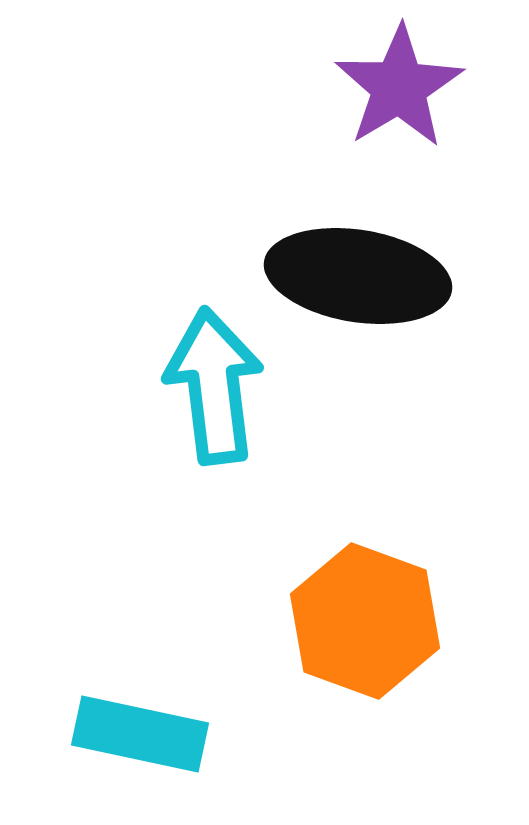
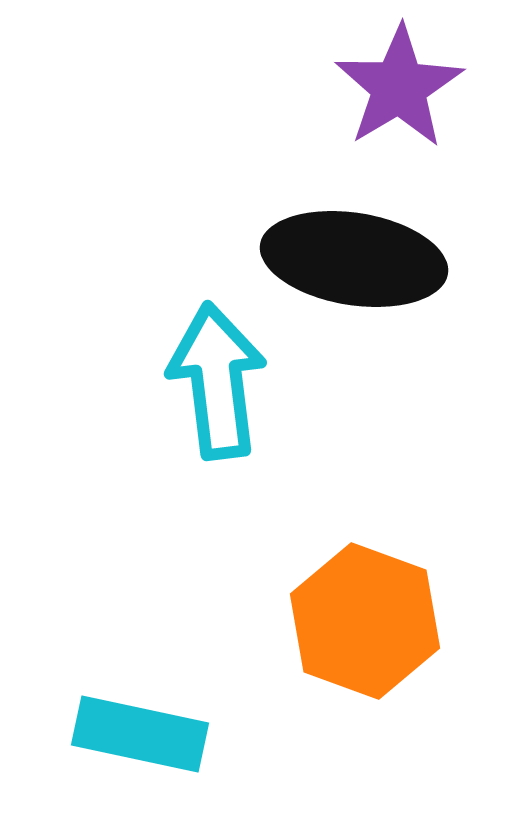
black ellipse: moved 4 px left, 17 px up
cyan arrow: moved 3 px right, 5 px up
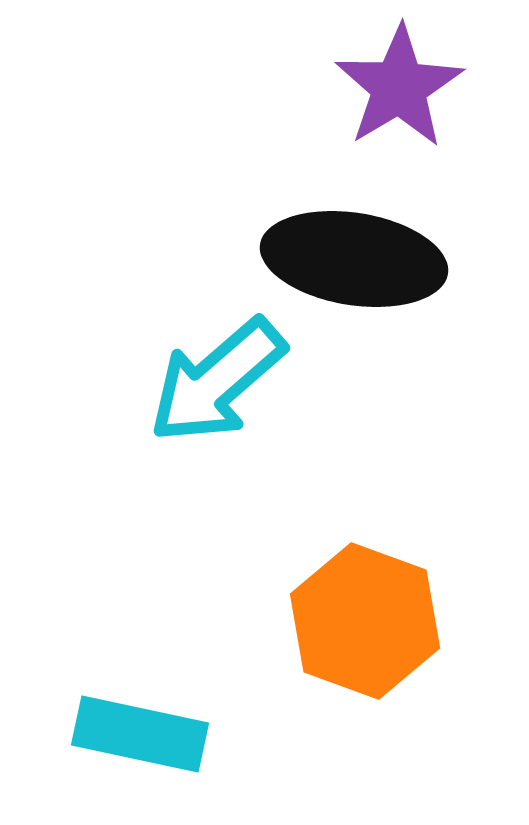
cyan arrow: rotated 124 degrees counterclockwise
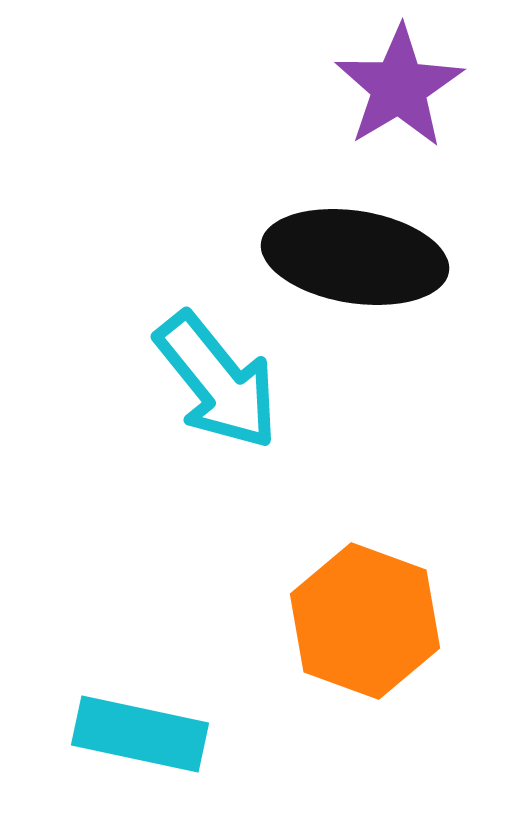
black ellipse: moved 1 px right, 2 px up
cyan arrow: rotated 88 degrees counterclockwise
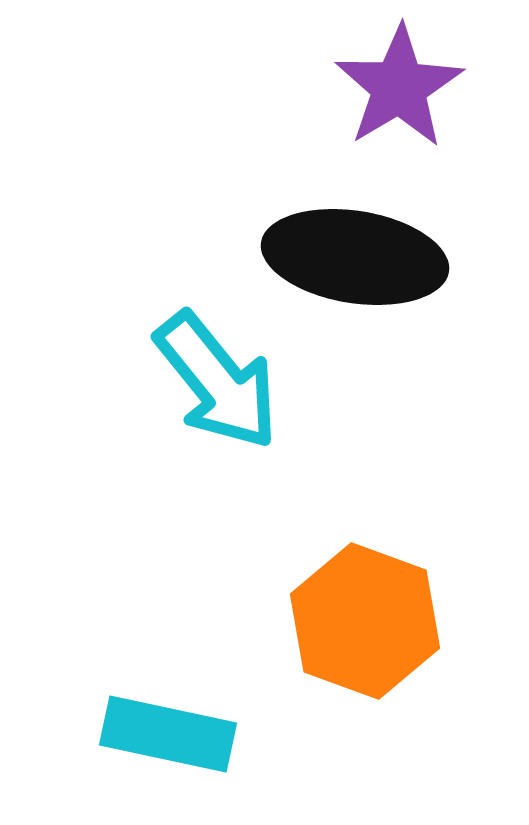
cyan rectangle: moved 28 px right
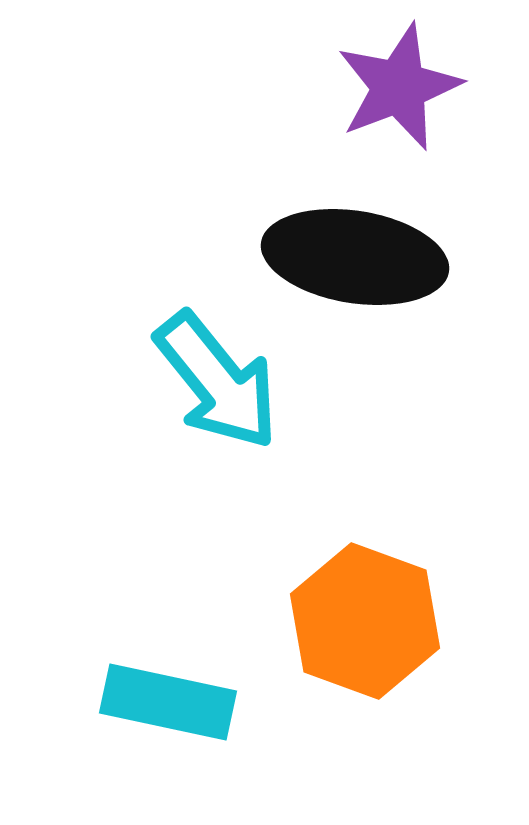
purple star: rotated 10 degrees clockwise
cyan rectangle: moved 32 px up
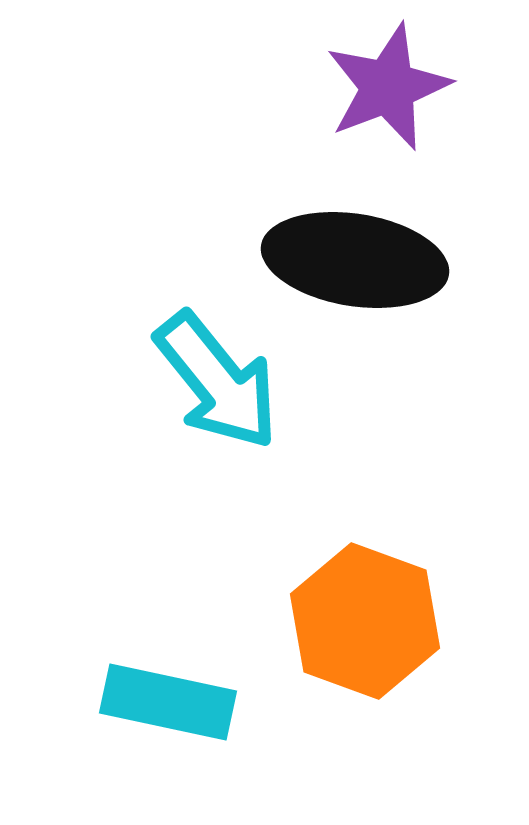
purple star: moved 11 px left
black ellipse: moved 3 px down
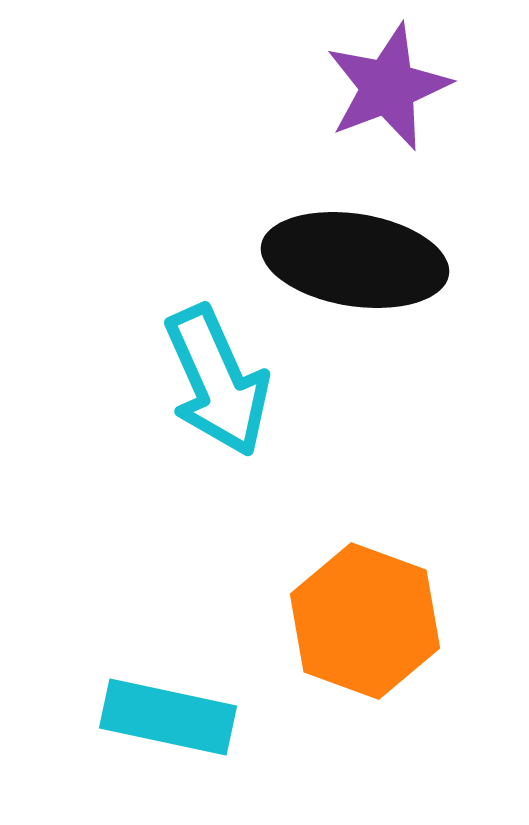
cyan arrow: rotated 15 degrees clockwise
cyan rectangle: moved 15 px down
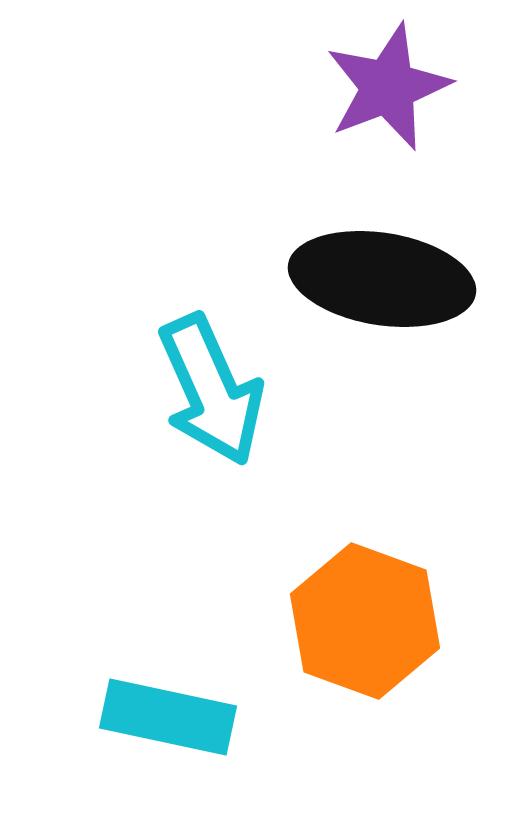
black ellipse: moved 27 px right, 19 px down
cyan arrow: moved 6 px left, 9 px down
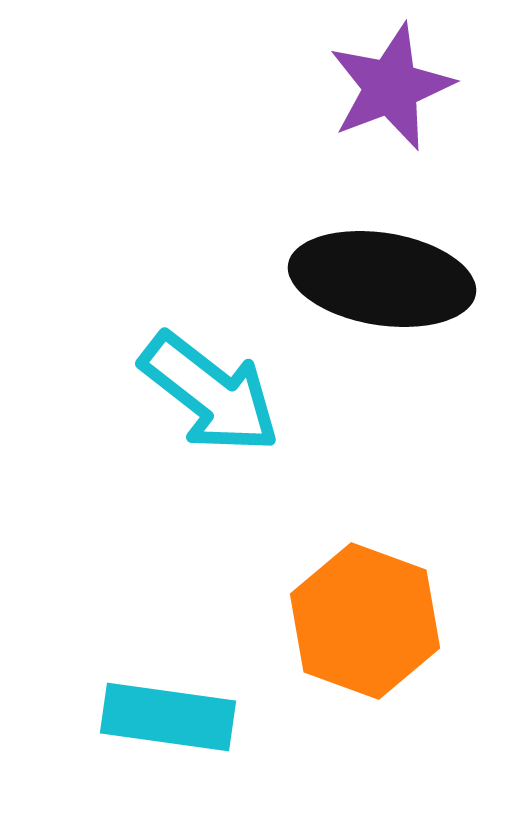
purple star: moved 3 px right
cyan arrow: moved 1 px left, 3 px down; rotated 28 degrees counterclockwise
cyan rectangle: rotated 4 degrees counterclockwise
